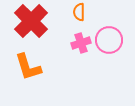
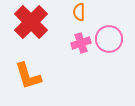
red cross: moved 1 px down
pink circle: moved 1 px up
orange L-shape: moved 9 px down
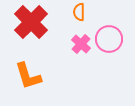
pink cross: moved 1 px down; rotated 30 degrees counterclockwise
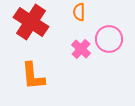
red cross: rotated 12 degrees counterclockwise
pink cross: moved 5 px down
orange L-shape: moved 5 px right; rotated 12 degrees clockwise
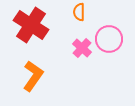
red cross: moved 3 px down
pink cross: moved 1 px right, 1 px up
orange L-shape: rotated 140 degrees counterclockwise
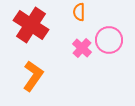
pink circle: moved 1 px down
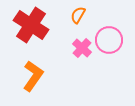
orange semicircle: moved 1 px left, 3 px down; rotated 30 degrees clockwise
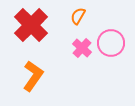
orange semicircle: moved 1 px down
red cross: rotated 12 degrees clockwise
pink circle: moved 2 px right, 3 px down
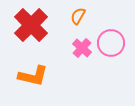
orange L-shape: rotated 68 degrees clockwise
